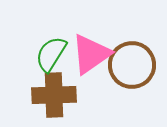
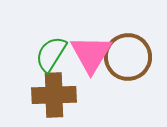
pink triangle: rotated 24 degrees counterclockwise
brown circle: moved 4 px left, 8 px up
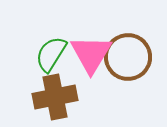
brown cross: moved 1 px right, 2 px down; rotated 9 degrees counterclockwise
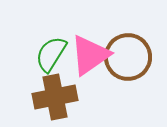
pink triangle: moved 1 px left, 1 px down; rotated 24 degrees clockwise
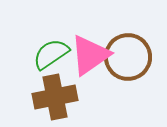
green semicircle: rotated 24 degrees clockwise
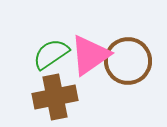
brown circle: moved 4 px down
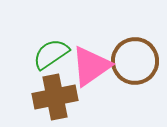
pink triangle: moved 1 px right, 11 px down
brown circle: moved 7 px right
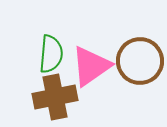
green semicircle: rotated 129 degrees clockwise
brown circle: moved 5 px right
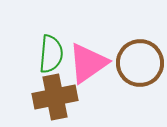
brown circle: moved 2 px down
pink triangle: moved 3 px left, 3 px up
